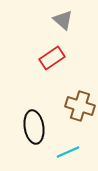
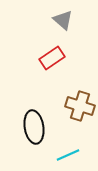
cyan line: moved 3 px down
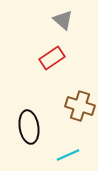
black ellipse: moved 5 px left
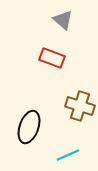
red rectangle: rotated 55 degrees clockwise
black ellipse: rotated 28 degrees clockwise
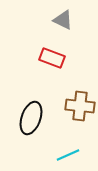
gray triangle: rotated 15 degrees counterclockwise
brown cross: rotated 12 degrees counterclockwise
black ellipse: moved 2 px right, 9 px up
